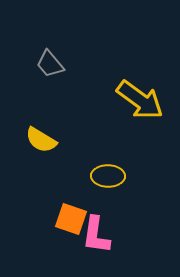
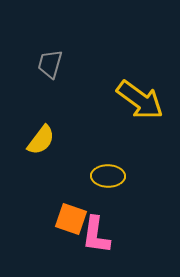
gray trapezoid: rotated 56 degrees clockwise
yellow semicircle: rotated 84 degrees counterclockwise
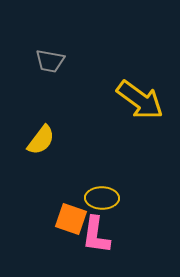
gray trapezoid: moved 3 px up; rotated 96 degrees counterclockwise
yellow ellipse: moved 6 px left, 22 px down
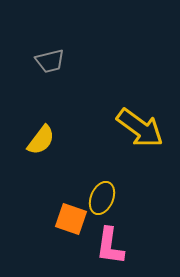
gray trapezoid: rotated 24 degrees counterclockwise
yellow arrow: moved 28 px down
yellow ellipse: rotated 68 degrees counterclockwise
pink L-shape: moved 14 px right, 11 px down
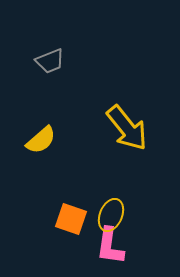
gray trapezoid: rotated 8 degrees counterclockwise
yellow arrow: moved 13 px left; rotated 15 degrees clockwise
yellow semicircle: rotated 12 degrees clockwise
yellow ellipse: moved 9 px right, 17 px down
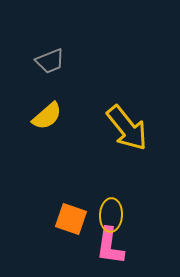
yellow semicircle: moved 6 px right, 24 px up
yellow ellipse: rotated 20 degrees counterclockwise
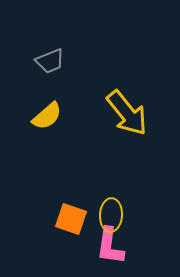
yellow arrow: moved 15 px up
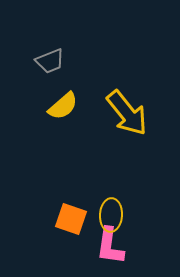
yellow semicircle: moved 16 px right, 10 px up
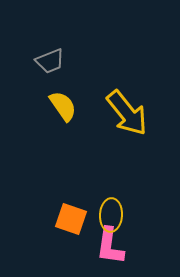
yellow semicircle: rotated 84 degrees counterclockwise
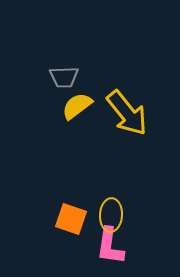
gray trapezoid: moved 14 px right, 16 px down; rotated 20 degrees clockwise
yellow semicircle: moved 14 px right; rotated 92 degrees counterclockwise
